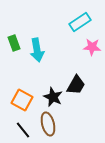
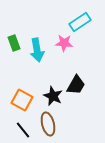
pink star: moved 28 px left, 4 px up
black star: moved 1 px up
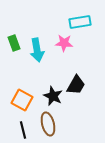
cyan rectangle: rotated 25 degrees clockwise
black line: rotated 24 degrees clockwise
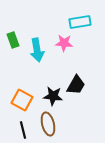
green rectangle: moved 1 px left, 3 px up
black star: rotated 18 degrees counterclockwise
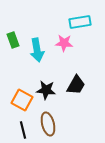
black star: moved 7 px left, 6 px up
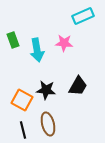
cyan rectangle: moved 3 px right, 6 px up; rotated 15 degrees counterclockwise
black trapezoid: moved 2 px right, 1 px down
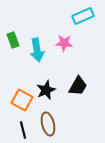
black star: rotated 30 degrees counterclockwise
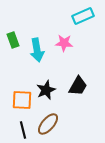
orange square: rotated 25 degrees counterclockwise
brown ellipse: rotated 55 degrees clockwise
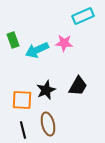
cyan arrow: rotated 75 degrees clockwise
brown ellipse: rotated 55 degrees counterclockwise
